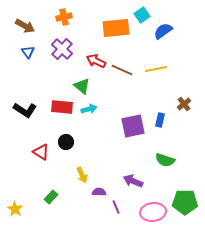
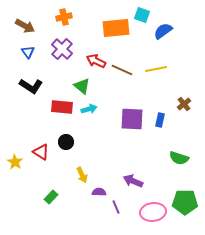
cyan square: rotated 35 degrees counterclockwise
black L-shape: moved 6 px right, 24 px up
purple square: moved 1 px left, 7 px up; rotated 15 degrees clockwise
green semicircle: moved 14 px right, 2 px up
yellow star: moved 47 px up
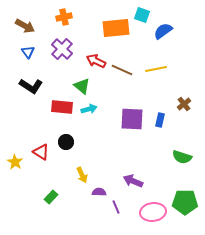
green semicircle: moved 3 px right, 1 px up
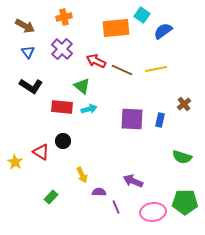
cyan square: rotated 14 degrees clockwise
black circle: moved 3 px left, 1 px up
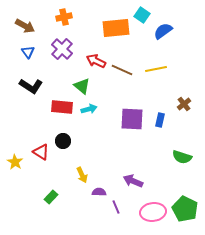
green pentagon: moved 7 px down; rotated 25 degrees clockwise
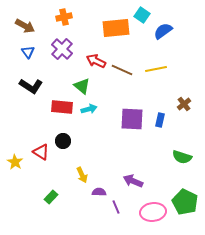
green pentagon: moved 7 px up
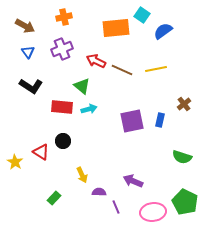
purple cross: rotated 25 degrees clockwise
purple square: moved 2 px down; rotated 15 degrees counterclockwise
green rectangle: moved 3 px right, 1 px down
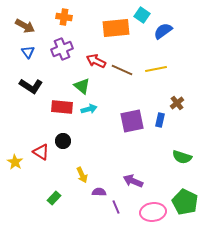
orange cross: rotated 21 degrees clockwise
brown cross: moved 7 px left, 1 px up
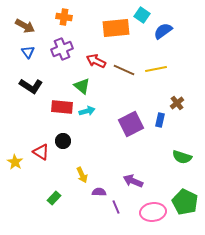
brown line: moved 2 px right
cyan arrow: moved 2 px left, 2 px down
purple square: moved 1 px left, 3 px down; rotated 15 degrees counterclockwise
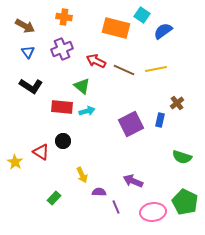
orange rectangle: rotated 20 degrees clockwise
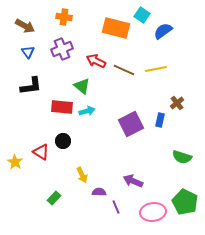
black L-shape: rotated 40 degrees counterclockwise
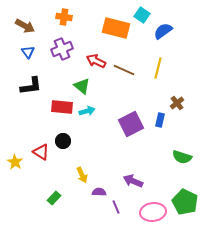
yellow line: moved 2 px right, 1 px up; rotated 65 degrees counterclockwise
